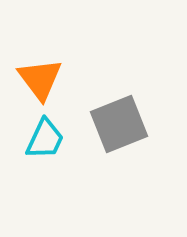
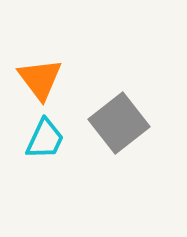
gray square: moved 1 px up; rotated 16 degrees counterclockwise
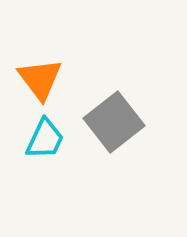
gray square: moved 5 px left, 1 px up
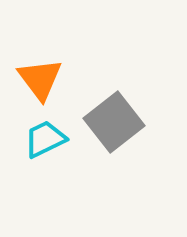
cyan trapezoid: rotated 141 degrees counterclockwise
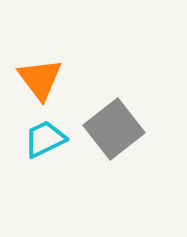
gray square: moved 7 px down
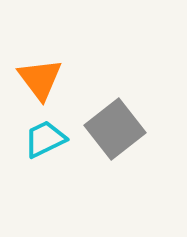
gray square: moved 1 px right
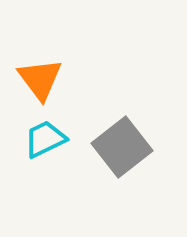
gray square: moved 7 px right, 18 px down
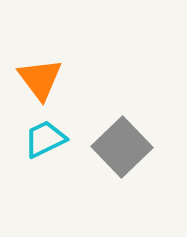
gray square: rotated 6 degrees counterclockwise
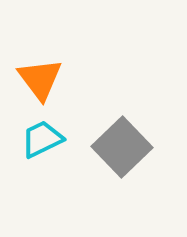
cyan trapezoid: moved 3 px left
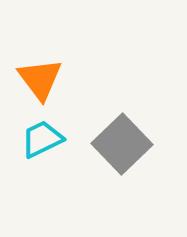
gray square: moved 3 px up
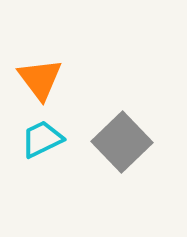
gray square: moved 2 px up
